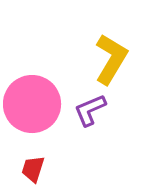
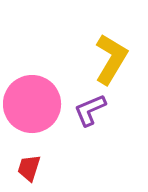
red trapezoid: moved 4 px left, 1 px up
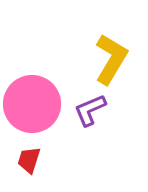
red trapezoid: moved 8 px up
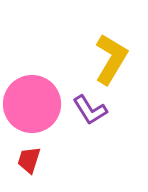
purple L-shape: rotated 99 degrees counterclockwise
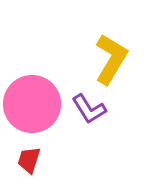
purple L-shape: moved 1 px left, 1 px up
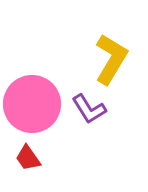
red trapezoid: moved 1 px left, 2 px up; rotated 52 degrees counterclockwise
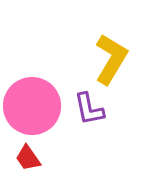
pink circle: moved 2 px down
purple L-shape: rotated 21 degrees clockwise
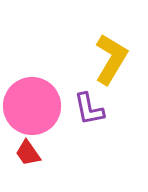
red trapezoid: moved 5 px up
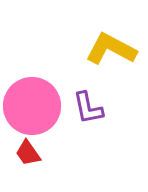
yellow L-shape: moved 10 px up; rotated 93 degrees counterclockwise
purple L-shape: moved 1 px left, 1 px up
